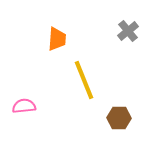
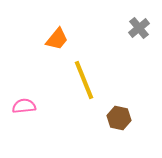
gray cross: moved 11 px right, 3 px up
orange trapezoid: rotated 35 degrees clockwise
brown hexagon: rotated 10 degrees clockwise
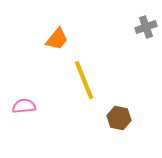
gray cross: moved 7 px right, 1 px up; rotated 20 degrees clockwise
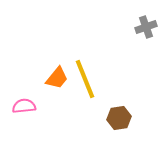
orange trapezoid: moved 39 px down
yellow line: moved 1 px right, 1 px up
brown hexagon: rotated 20 degrees counterclockwise
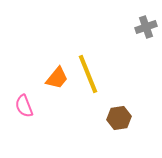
yellow line: moved 3 px right, 5 px up
pink semicircle: rotated 105 degrees counterclockwise
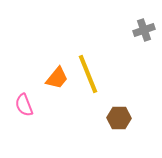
gray cross: moved 2 px left, 3 px down
pink semicircle: moved 1 px up
brown hexagon: rotated 10 degrees clockwise
